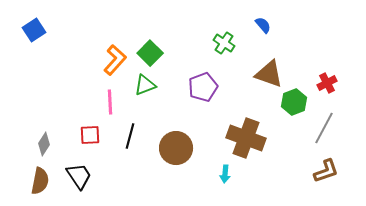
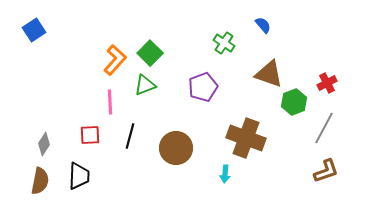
black trapezoid: rotated 36 degrees clockwise
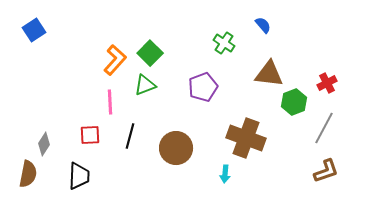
brown triangle: rotated 12 degrees counterclockwise
brown semicircle: moved 12 px left, 7 px up
